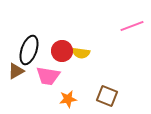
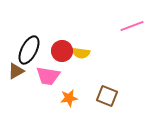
black ellipse: rotated 8 degrees clockwise
orange star: moved 1 px right, 1 px up
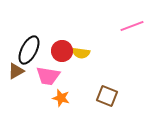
orange star: moved 8 px left; rotated 24 degrees clockwise
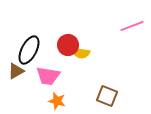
red circle: moved 6 px right, 6 px up
orange star: moved 4 px left, 3 px down
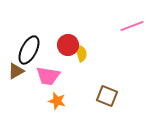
yellow semicircle: rotated 114 degrees counterclockwise
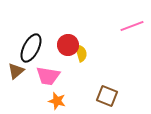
black ellipse: moved 2 px right, 2 px up
brown triangle: rotated 12 degrees counterclockwise
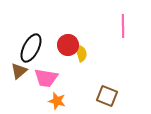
pink line: moved 9 px left; rotated 70 degrees counterclockwise
brown triangle: moved 3 px right
pink trapezoid: moved 2 px left, 2 px down
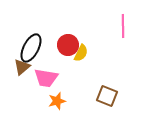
yellow semicircle: rotated 42 degrees clockwise
brown triangle: moved 3 px right, 4 px up
orange star: rotated 30 degrees counterclockwise
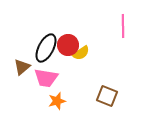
black ellipse: moved 15 px right
yellow semicircle: rotated 30 degrees clockwise
